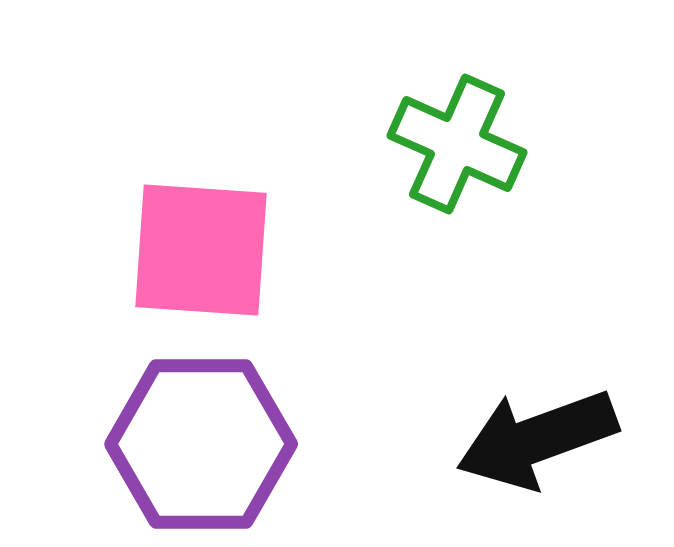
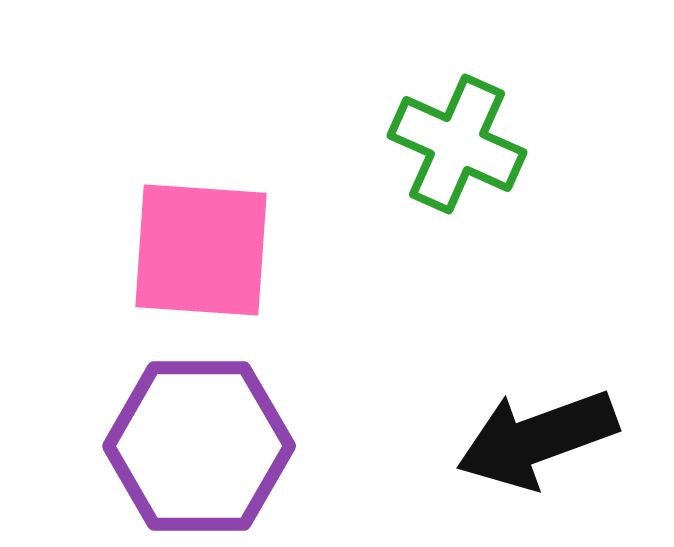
purple hexagon: moved 2 px left, 2 px down
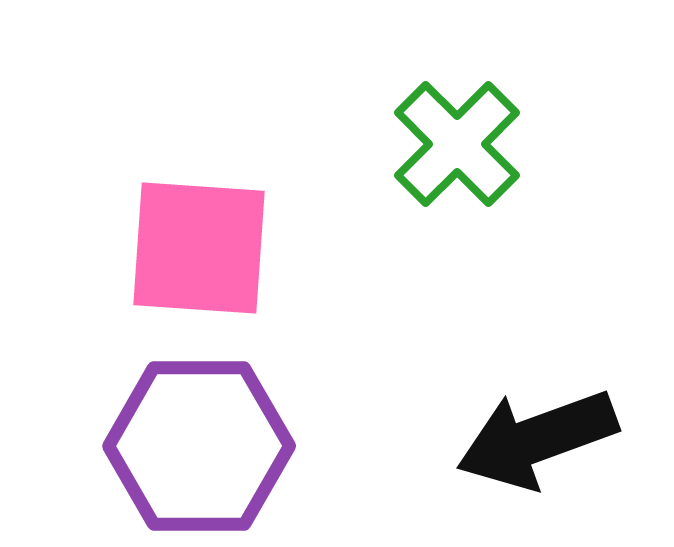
green cross: rotated 21 degrees clockwise
pink square: moved 2 px left, 2 px up
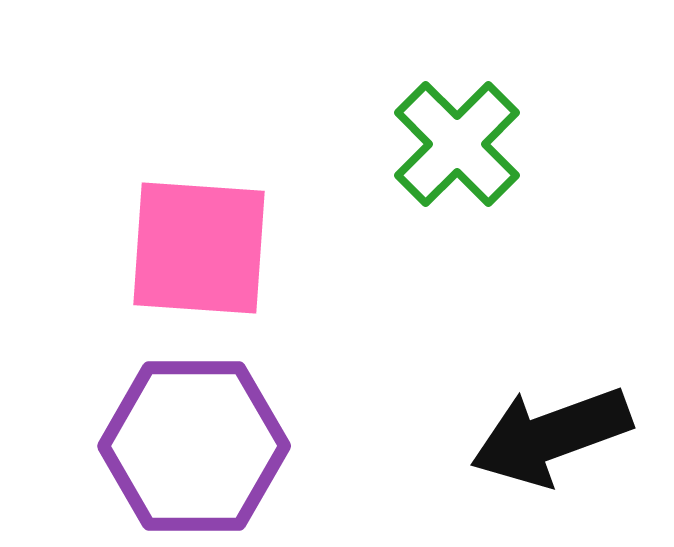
black arrow: moved 14 px right, 3 px up
purple hexagon: moved 5 px left
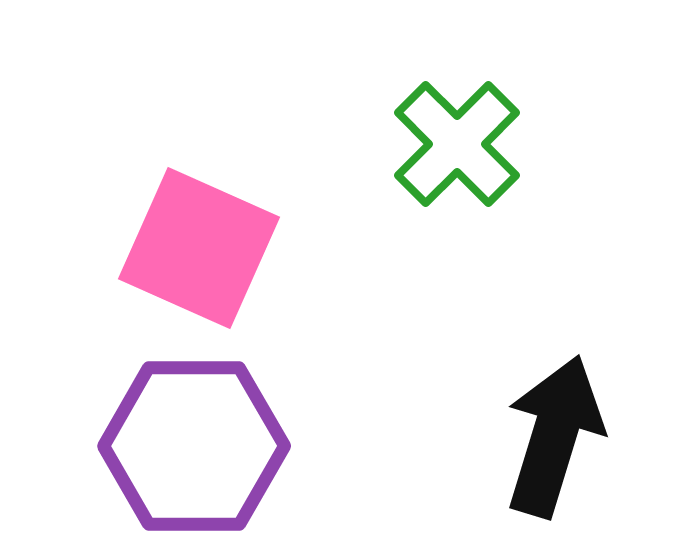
pink square: rotated 20 degrees clockwise
black arrow: moved 3 px right; rotated 127 degrees clockwise
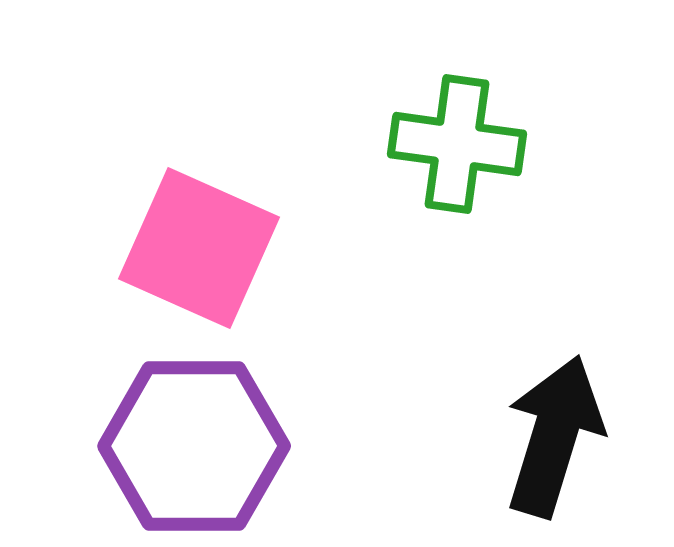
green cross: rotated 37 degrees counterclockwise
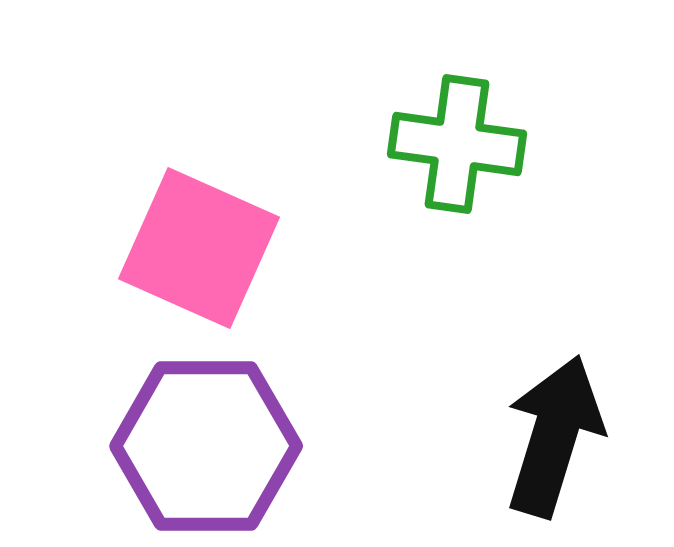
purple hexagon: moved 12 px right
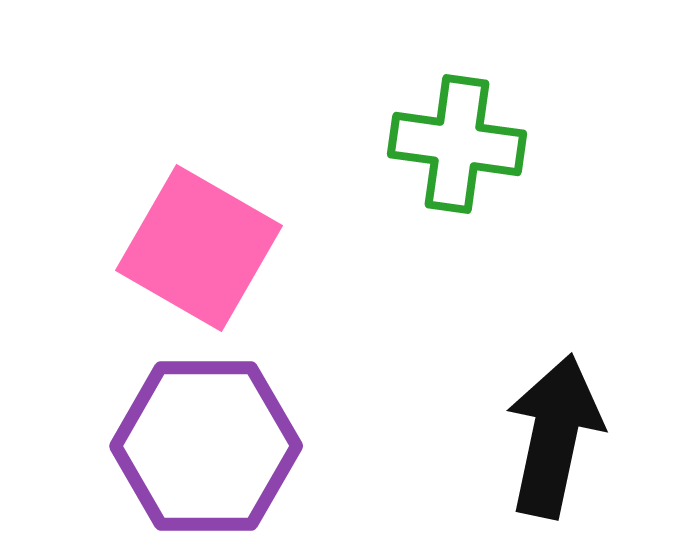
pink square: rotated 6 degrees clockwise
black arrow: rotated 5 degrees counterclockwise
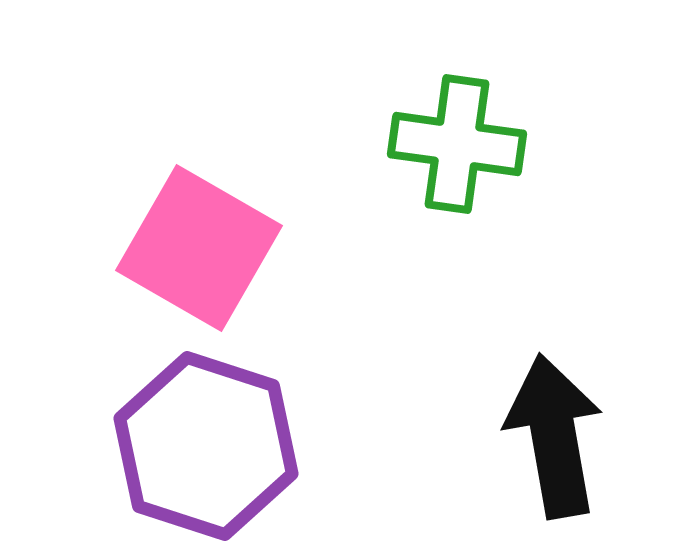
black arrow: rotated 22 degrees counterclockwise
purple hexagon: rotated 18 degrees clockwise
